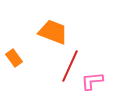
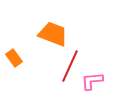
orange trapezoid: moved 2 px down
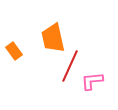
orange trapezoid: moved 4 px down; rotated 124 degrees counterclockwise
orange rectangle: moved 7 px up
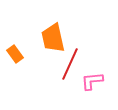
orange rectangle: moved 1 px right, 3 px down
red line: moved 2 px up
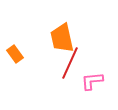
orange trapezoid: moved 9 px right
red line: moved 1 px up
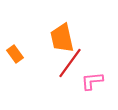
red line: rotated 12 degrees clockwise
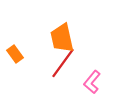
red line: moved 7 px left
pink L-shape: moved 1 px down; rotated 45 degrees counterclockwise
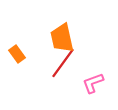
orange rectangle: moved 2 px right
pink L-shape: moved 1 px right, 1 px down; rotated 30 degrees clockwise
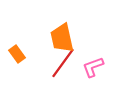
pink L-shape: moved 16 px up
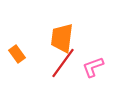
orange trapezoid: rotated 20 degrees clockwise
